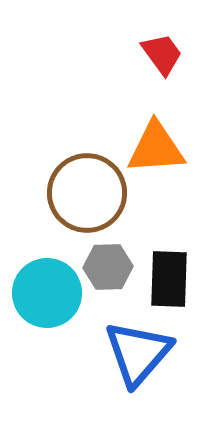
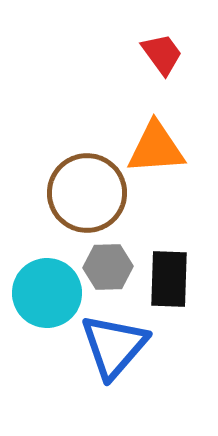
blue triangle: moved 24 px left, 7 px up
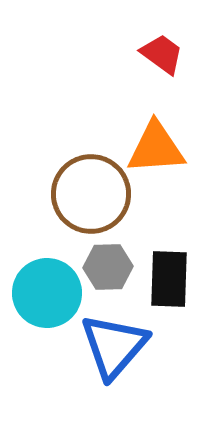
red trapezoid: rotated 18 degrees counterclockwise
brown circle: moved 4 px right, 1 px down
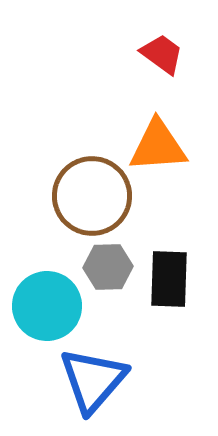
orange triangle: moved 2 px right, 2 px up
brown circle: moved 1 px right, 2 px down
cyan circle: moved 13 px down
blue triangle: moved 21 px left, 34 px down
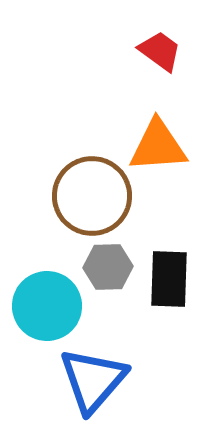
red trapezoid: moved 2 px left, 3 px up
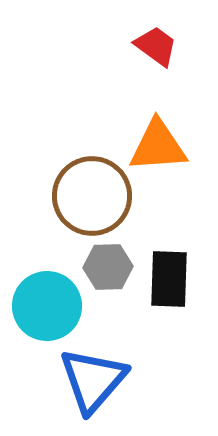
red trapezoid: moved 4 px left, 5 px up
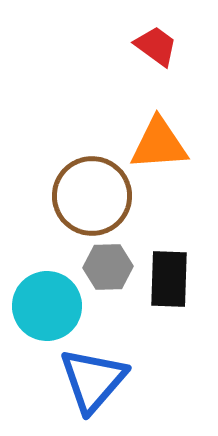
orange triangle: moved 1 px right, 2 px up
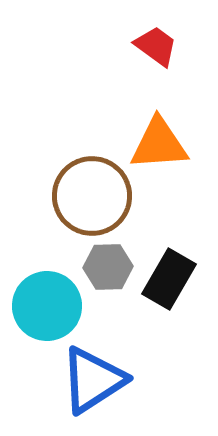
black rectangle: rotated 28 degrees clockwise
blue triangle: rotated 16 degrees clockwise
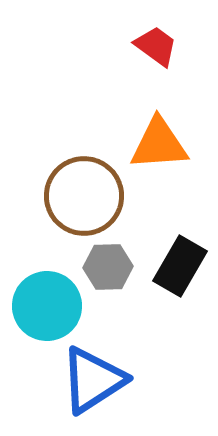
brown circle: moved 8 px left
black rectangle: moved 11 px right, 13 px up
